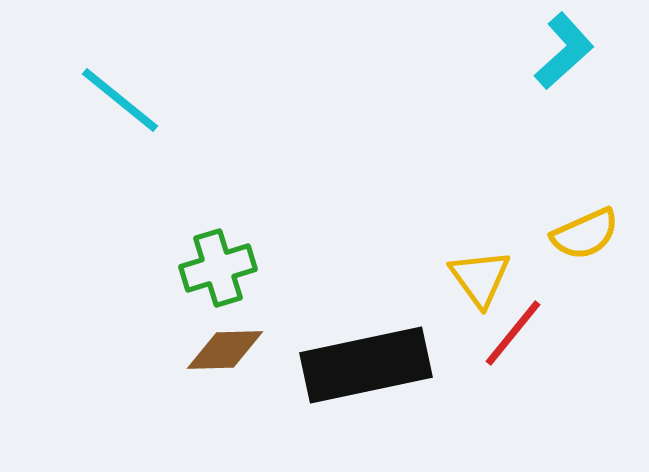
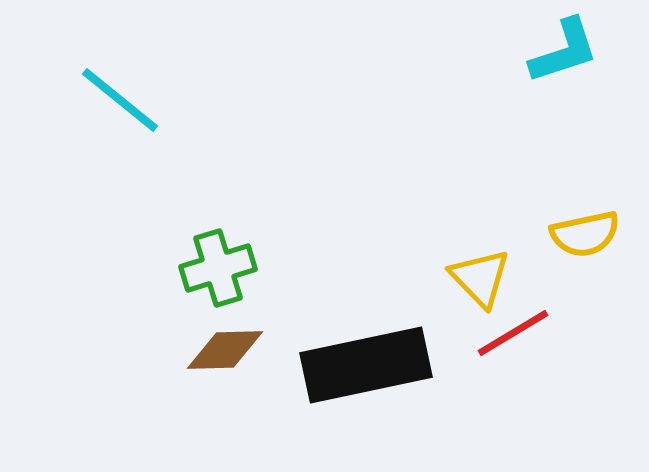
cyan L-shape: rotated 24 degrees clockwise
yellow semicircle: rotated 12 degrees clockwise
yellow triangle: rotated 8 degrees counterclockwise
red line: rotated 20 degrees clockwise
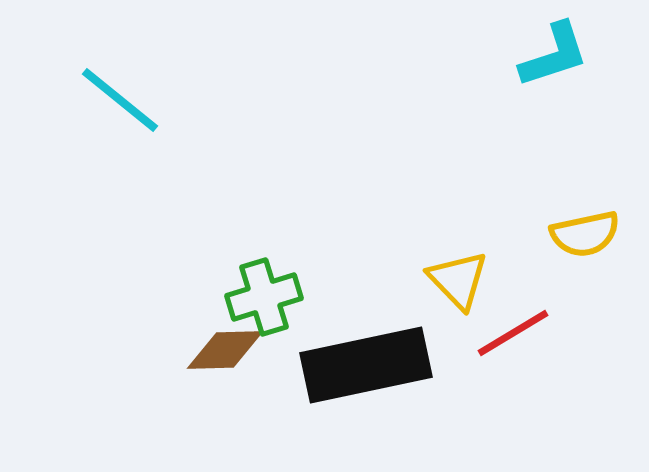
cyan L-shape: moved 10 px left, 4 px down
green cross: moved 46 px right, 29 px down
yellow triangle: moved 22 px left, 2 px down
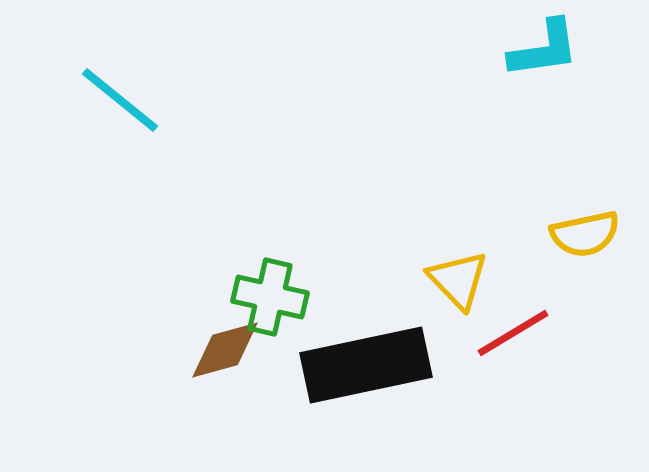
cyan L-shape: moved 10 px left, 6 px up; rotated 10 degrees clockwise
green cross: moved 6 px right; rotated 30 degrees clockwise
brown diamond: rotated 14 degrees counterclockwise
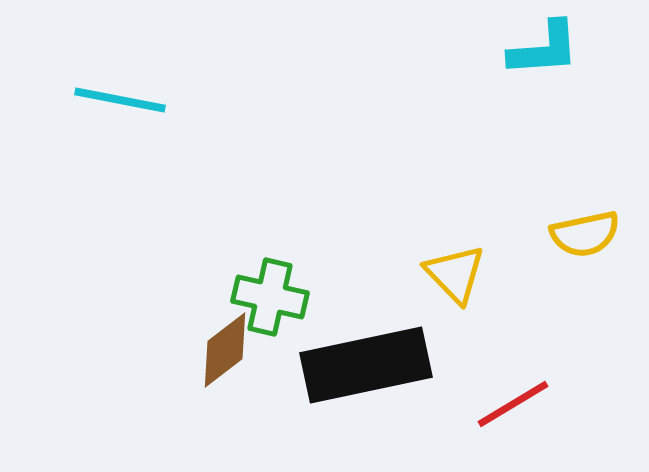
cyan L-shape: rotated 4 degrees clockwise
cyan line: rotated 28 degrees counterclockwise
yellow triangle: moved 3 px left, 6 px up
red line: moved 71 px down
brown diamond: rotated 22 degrees counterclockwise
